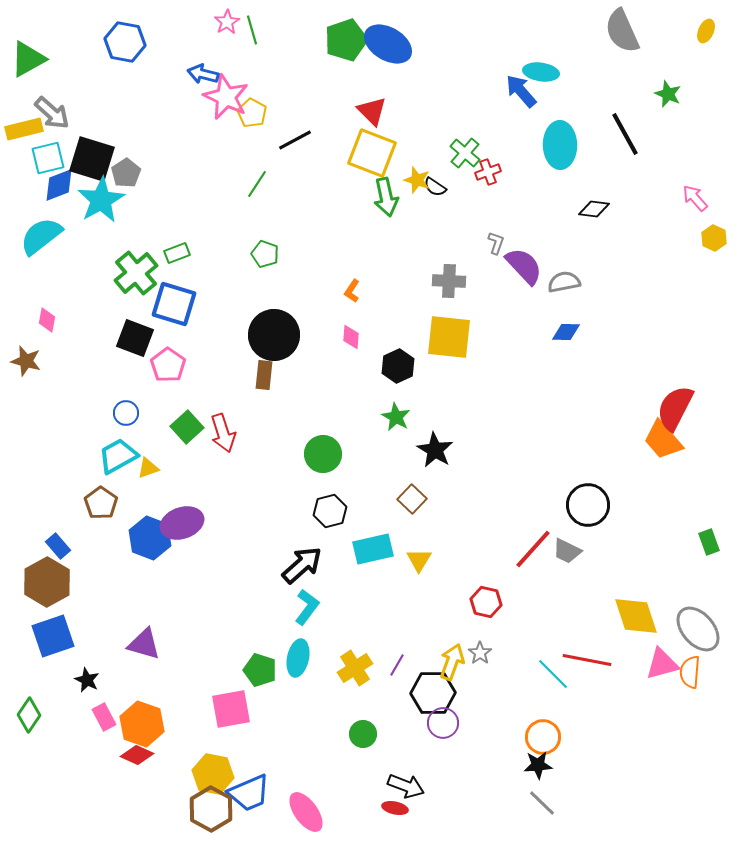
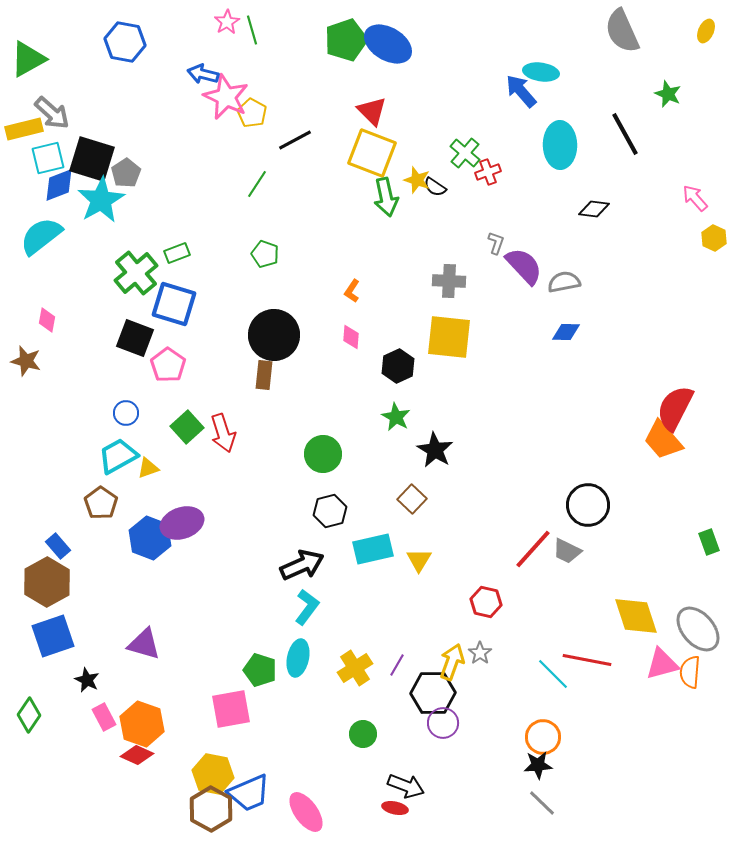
black arrow at (302, 565): rotated 18 degrees clockwise
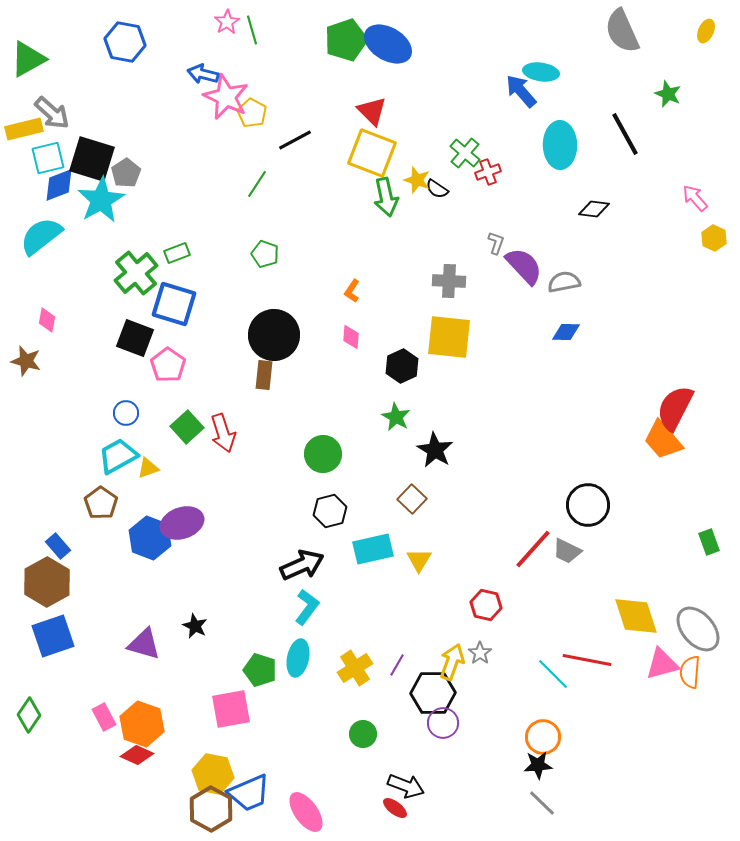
black semicircle at (435, 187): moved 2 px right, 2 px down
black hexagon at (398, 366): moved 4 px right
red hexagon at (486, 602): moved 3 px down
black star at (87, 680): moved 108 px right, 54 px up
red ellipse at (395, 808): rotated 25 degrees clockwise
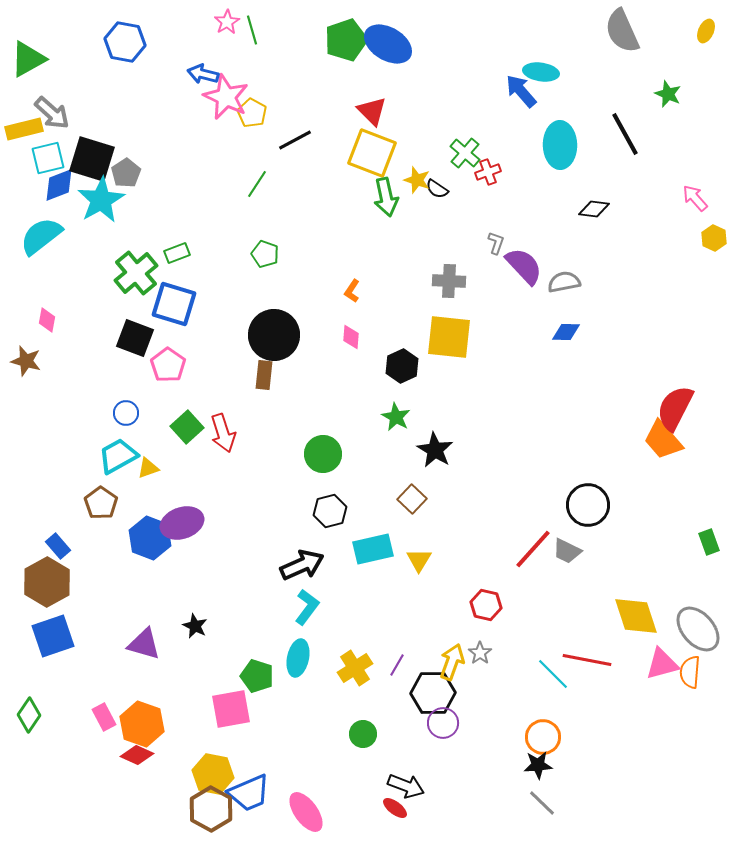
green pentagon at (260, 670): moved 3 px left, 6 px down
